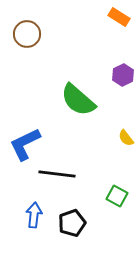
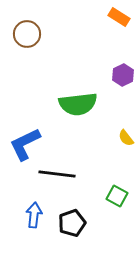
green semicircle: moved 4 px down; rotated 48 degrees counterclockwise
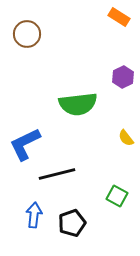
purple hexagon: moved 2 px down
black line: rotated 21 degrees counterclockwise
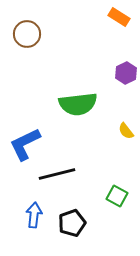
purple hexagon: moved 3 px right, 4 px up
yellow semicircle: moved 7 px up
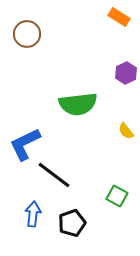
black line: moved 3 px left, 1 px down; rotated 51 degrees clockwise
blue arrow: moved 1 px left, 1 px up
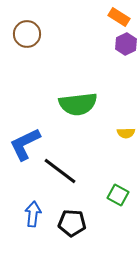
purple hexagon: moved 29 px up
yellow semicircle: moved 2 px down; rotated 54 degrees counterclockwise
black line: moved 6 px right, 4 px up
green square: moved 1 px right, 1 px up
black pentagon: rotated 24 degrees clockwise
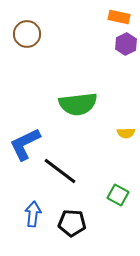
orange rectangle: rotated 20 degrees counterclockwise
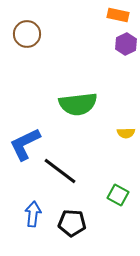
orange rectangle: moved 1 px left, 2 px up
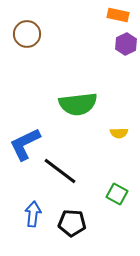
yellow semicircle: moved 7 px left
green square: moved 1 px left, 1 px up
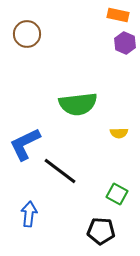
purple hexagon: moved 1 px left, 1 px up; rotated 10 degrees counterclockwise
blue arrow: moved 4 px left
black pentagon: moved 29 px right, 8 px down
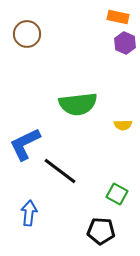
orange rectangle: moved 2 px down
yellow semicircle: moved 4 px right, 8 px up
blue arrow: moved 1 px up
